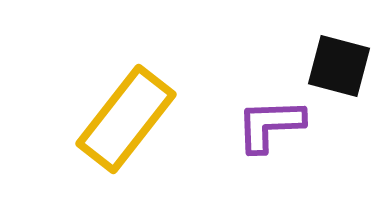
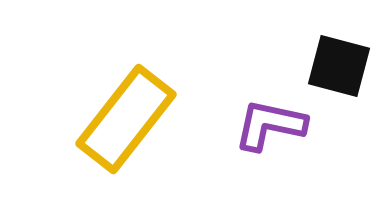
purple L-shape: rotated 14 degrees clockwise
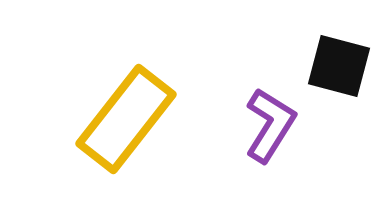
purple L-shape: rotated 110 degrees clockwise
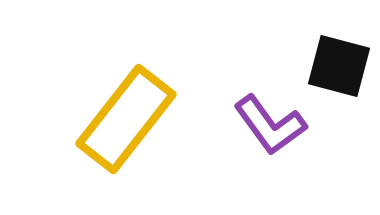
purple L-shape: rotated 112 degrees clockwise
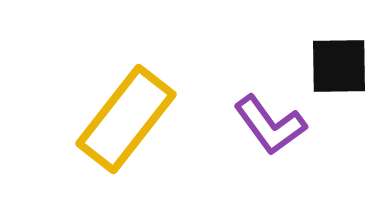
black square: rotated 16 degrees counterclockwise
